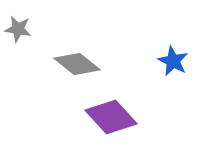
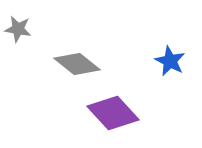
blue star: moved 3 px left
purple diamond: moved 2 px right, 4 px up
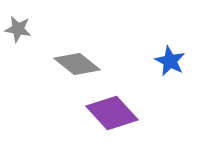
purple diamond: moved 1 px left
